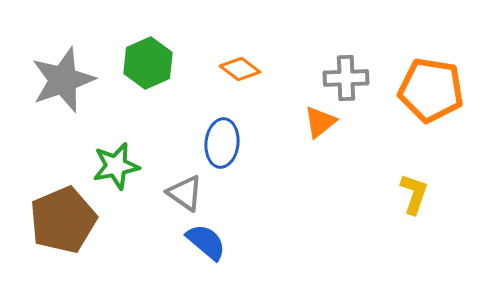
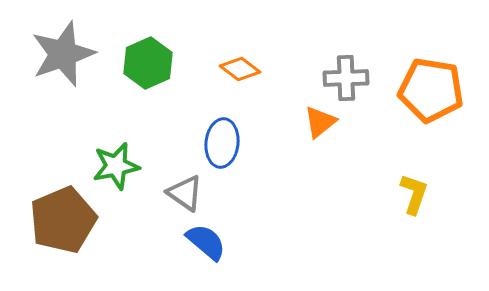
gray star: moved 26 px up
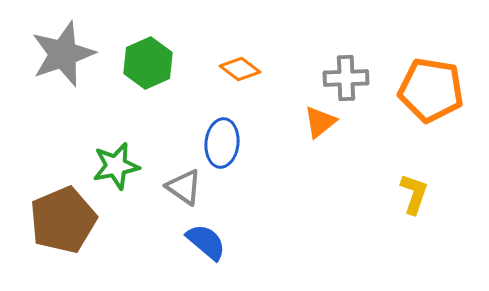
gray triangle: moved 1 px left, 6 px up
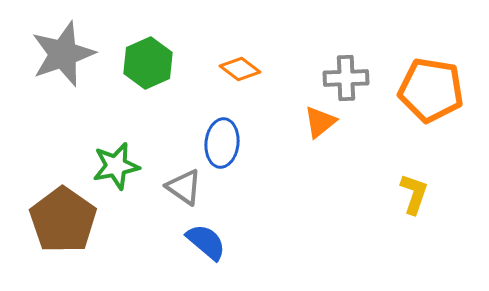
brown pentagon: rotated 14 degrees counterclockwise
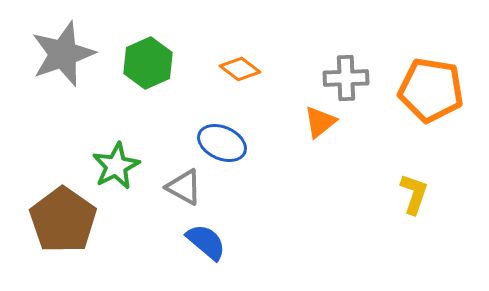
blue ellipse: rotated 72 degrees counterclockwise
green star: rotated 15 degrees counterclockwise
gray triangle: rotated 6 degrees counterclockwise
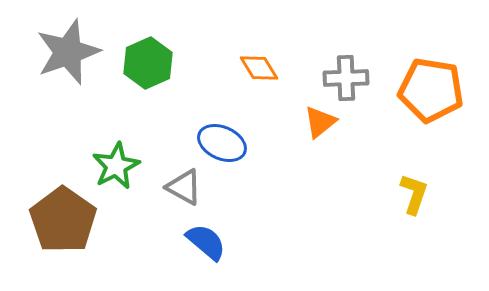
gray star: moved 5 px right, 2 px up
orange diamond: moved 19 px right, 1 px up; rotated 21 degrees clockwise
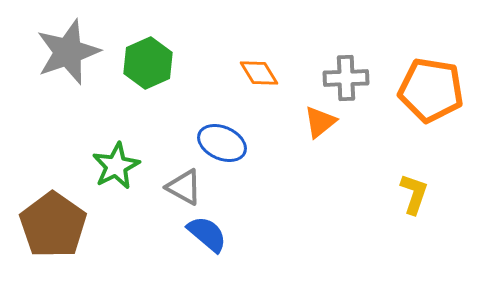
orange diamond: moved 5 px down
brown pentagon: moved 10 px left, 5 px down
blue semicircle: moved 1 px right, 8 px up
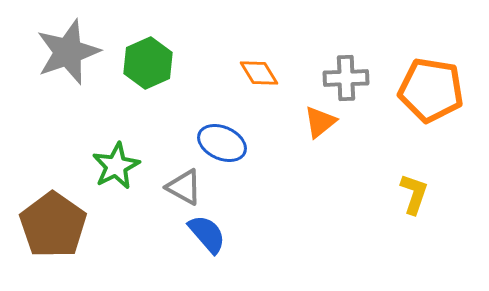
blue semicircle: rotated 9 degrees clockwise
